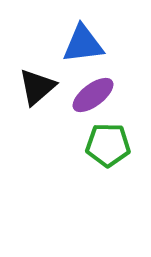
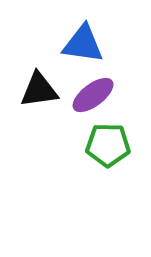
blue triangle: rotated 15 degrees clockwise
black triangle: moved 2 px right, 3 px down; rotated 33 degrees clockwise
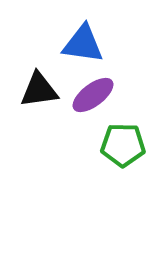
green pentagon: moved 15 px right
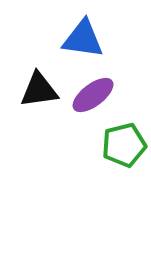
blue triangle: moved 5 px up
green pentagon: moved 1 px right; rotated 15 degrees counterclockwise
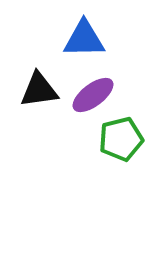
blue triangle: moved 1 px right; rotated 9 degrees counterclockwise
green pentagon: moved 3 px left, 6 px up
